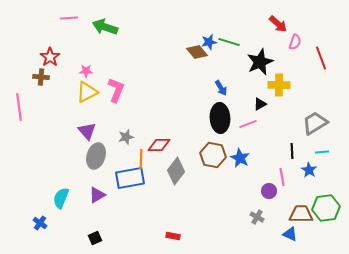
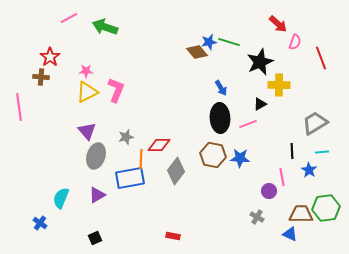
pink line at (69, 18): rotated 24 degrees counterclockwise
blue star at (240, 158): rotated 24 degrees counterclockwise
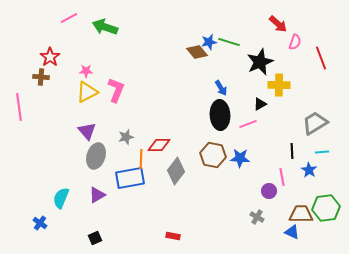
black ellipse at (220, 118): moved 3 px up
blue triangle at (290, 234): moved 2 px right, 2 px up
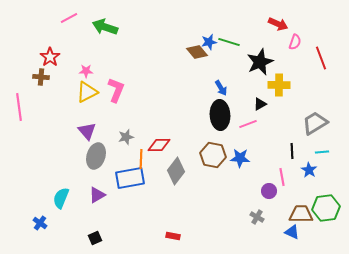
red arrow at (278, 24): rotated 18 degrees counterclockwise
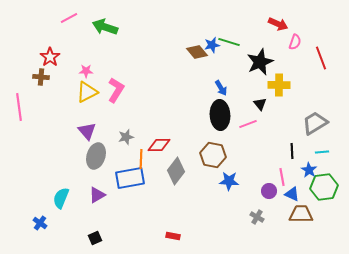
blue star at (209, 42): moved 3 px right, 3 px down
pink L-shape at (116, 90): rotated 10 degrees clockwise
black triangle at (260, 104): rotated 40 degrees counterclockwise
blue star at (240, 158): moved 11 px left, 23 px down
green hexagon at (326, 208): moved 2 px left, 21 px up
blue triangle at (292, 232): moved 38 px up
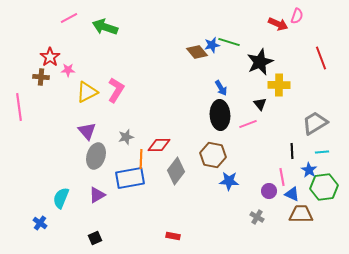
pink semicircle at (295, 42): moved 2 px right, 26 px up
pink star at (86, 71): moved 18 px left, 1 px up
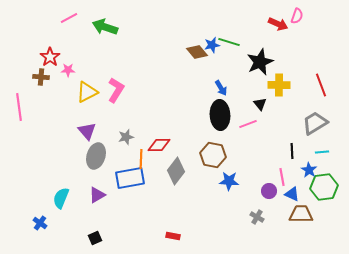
red line at (321, 58): moved 27 px down
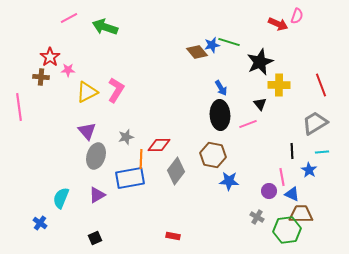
green hexagon at (324, 187): moved 37 px left, 43 px down
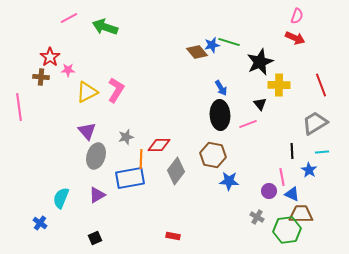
red arrow at (278, 24): moved 17 px right, 14 px down
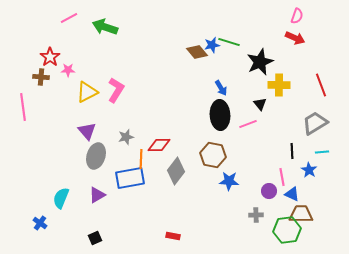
pink line at (19, 107): moved 4 px right
gray cross at (257, 217): moved 1 px left, 2 px up; rotated 32 degrees counterclockwise
